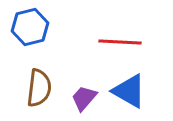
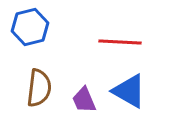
purple trapezoid: moved 2 px down; rotated 64 degrees counterclockwise
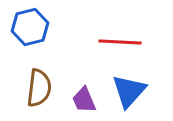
blue triangle: rotated 42 degrees clockwise
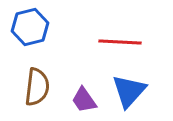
brown semicircle: moved 2 px left, 1 px up
purple trapezoid: rotated 12 degrees counterclockwise
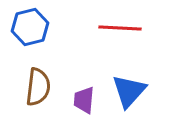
red line: moved 14 px up
brown semicircle: moved 1 px right
purple trapezoid: rotated 40 degrees clockwise
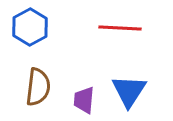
blue hexagon: rotated 15 degrees counterclockwise
blue triangle: rotated 9 degrees counterclockwise
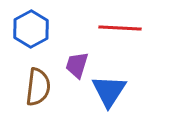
blue hexagon: moved 1 px right, 2 px down
blue triangle: moved 20 px left
purple trapezoid: moved 7 px left, 35 px up; rotated 12 degrees clockwise
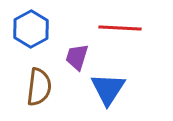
purple trapezoid: moved 8 px up
brown semicircle: moved 1 px right
blue triangle: moved 1 px left, 2 px up
